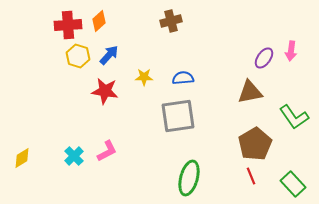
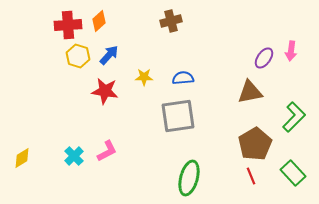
green L-shape: rotated 100 degrees counterclockwise
green rectangle: moved 11 px up
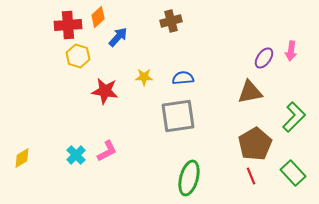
orange diamond: moved 1 px left, 4 px up
blue arrow: moved 9 px right, 18 px up
cyan cross: moved 2 px right, 1 px up
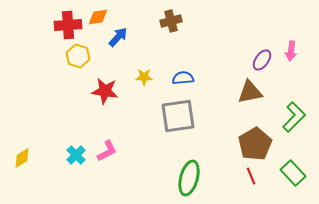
orange diamond: rotated 35 degrees clockwise
purple ellipse: moved 2 px left, 2 px down
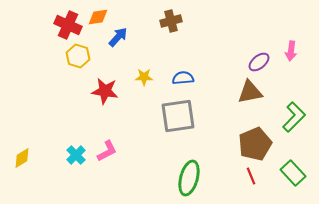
red cross: rotated 28 degrees clockwise
purple ellipse: moved 3 px left, 2 px down; rotated 15 degrees clockwise
brown pentagon: rotated 8 degrees clockwise
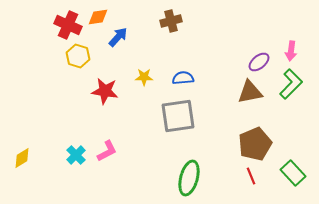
green L-shape: moved 3 px left, 33 px up
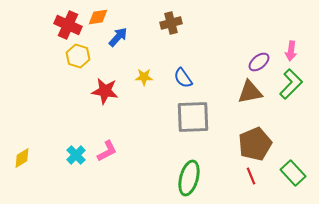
brown cross: moved 2 px down
blue semicircle: rotated 120 degrees counterclockwise
gray square: moved 15 px right, 1 px down; rotated 6 degrees clockwise
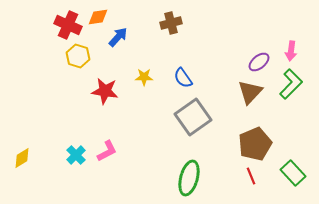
brown triangle: rotated 36 degrees counterclockwise
gray square: rotated 33 degrees counterclockwise
